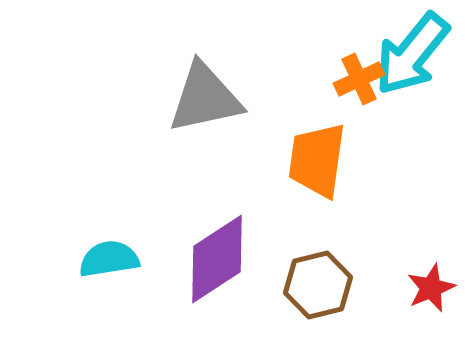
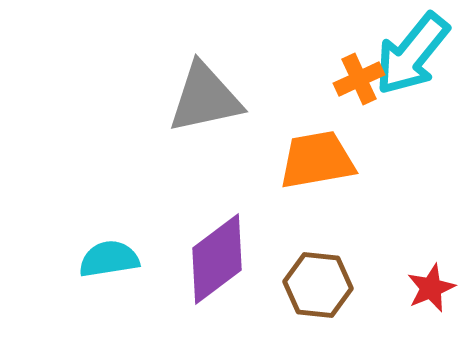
orange trapezoid: rotated 72 degrees clockwise
purple diamond: rotated 4 degrees counterclockwise
brown hexagon: rotated 20 degrees clockwise
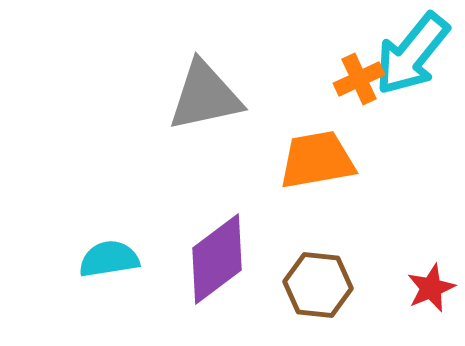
gray triangle: moved 2 px up
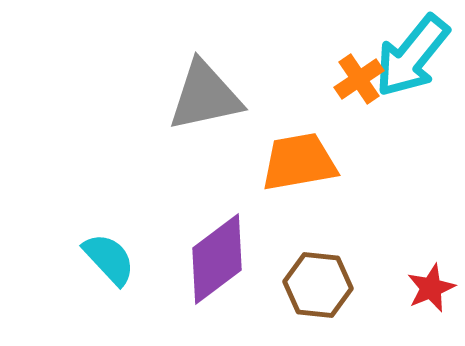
cyan arrow: moved 2 px down
orange cross: rotated 9 degrees counterclockwise
orange trapezoid: moved 18 px left, 2 px down
cyan semicircle: rotated 56 degrees clockwise
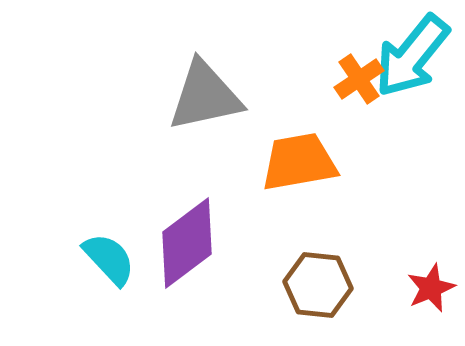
purple diamond: moved 30 px left, 16 px up
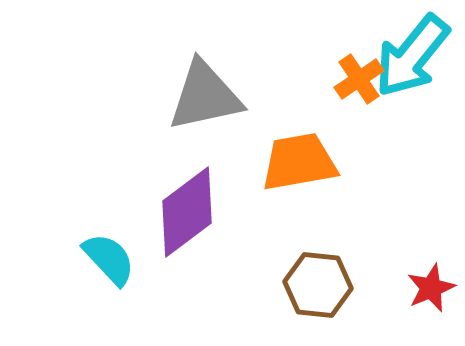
purple diamond: moved 31 px up
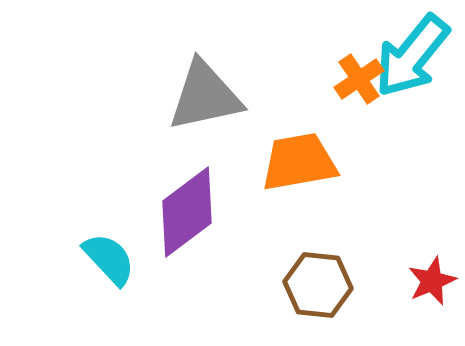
red star: moved 1 px right, 7 px up
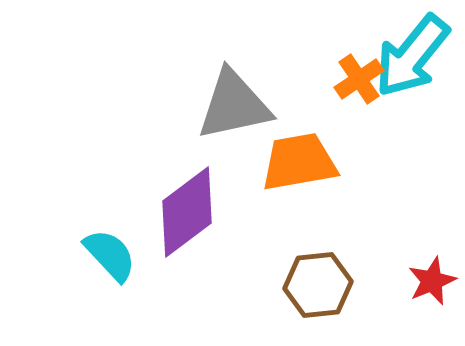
gray triangle: moved 29 px right, 9 px down
cyan semicircle: moved 1 px right, 4 px up
brown hexagon: rotated 12 degrees counterclockwise
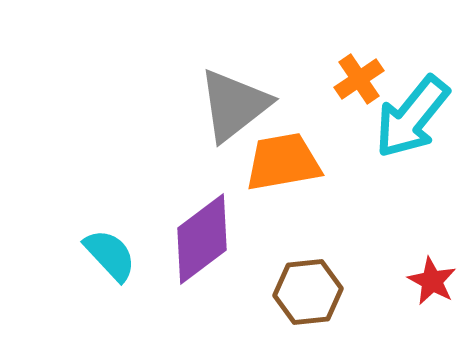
cyan arrow: moved 61 px down
gray triangle: rotated 26 degrees counterclockwise
orange trapezoid: moved 16 px left
purple diamond: moved 15 px right, 27 px down
red star: rotated 21 degrees counterclockwise
brown hexagon: moved 10 px left, 7 px down
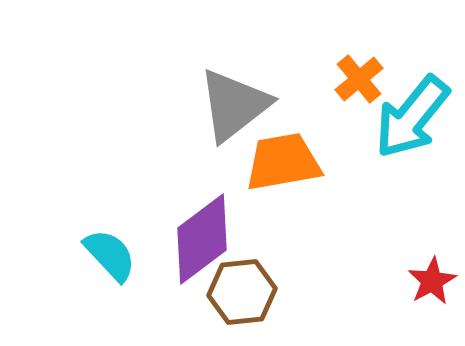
orange cross: rotated 6 degrees counterclockwise
red star: rotated 15 degrees clockwise
brown hexagon: moved 66 px left
